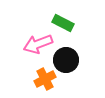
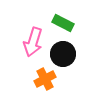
pink arrow: moved 5 px left, 2 px up; rotated 52 degrees counterclockwise
black circle: moved 3 px left, 6 px up
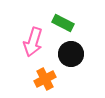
black circle: moved 8 px right
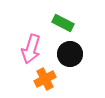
pink arrow: moved 2 px left, 7 px down
black circle: moved 1 px left
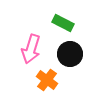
orange cross: moved 2 px right, 1 px down; rotated 25 degrees counterclockwise
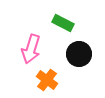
black circle: moved 9 px right
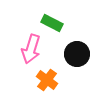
green rectangle: moved 11 px left
black circle: moved 2 px left
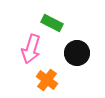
black circle: moved 1 px up
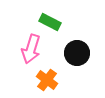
green rectangle: moved 2 px left, 1 px up
